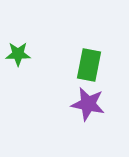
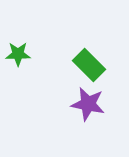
green rectangle: rotated 56 degrees counterclockwise
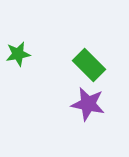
green star: rotated 10 degrees counterclockwise
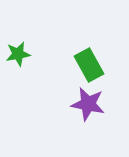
green rectangle: rotated 16 degrees clockwise
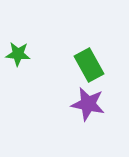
green star: rotated 15 degrees clockwise
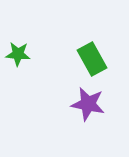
green rectangle: moved 3 px right, 6 px up
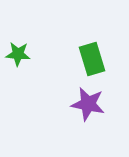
green rectangle: rotated 12 degrees clockwise
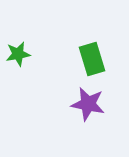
green star: rotated 15 degrees counterclockwise
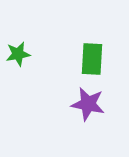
green rectangle: rotated 20 degrees clockwise
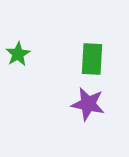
green star: rotated 20 degrees counterclockwise
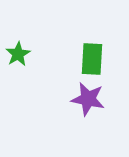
purple star: moved 5 px up
